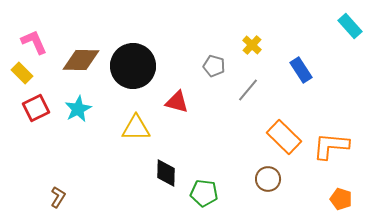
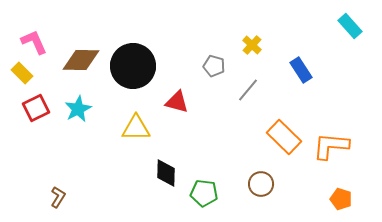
brown circle: moved 7 px left, 5 px down
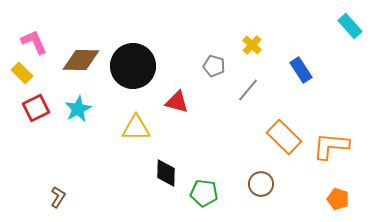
orange pentagon: moved 3 px left
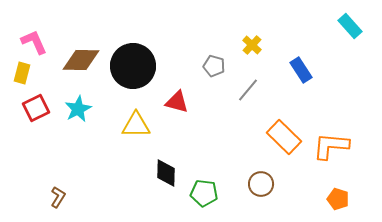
yellow rectangle: rotated 60 degrees clockwise
yellow triangle: moved 3 px up
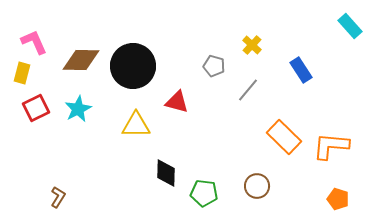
brown circle: moved 4 px left, 2 px down
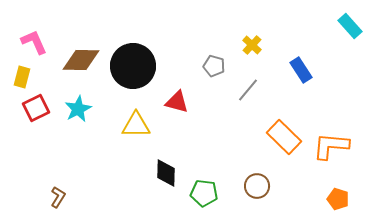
yellow rectangle: moved 4 px down
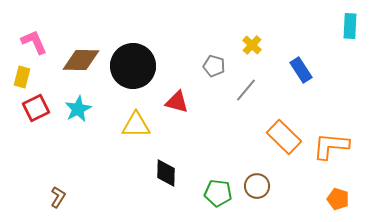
cyan rectangle: rotated 45 degrees clockwise
gray line: moved 2 px left
green pentagon: moved 14 px right
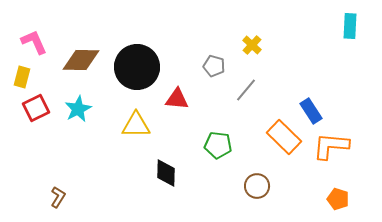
black circle: moved 4 px right, 1 px down
blue rectangle: moved 10 px right, 41 px down
red triangle: moved 3 px up; rotated 10 degrees counterclockwise
green pentagon: moved 48 px up
